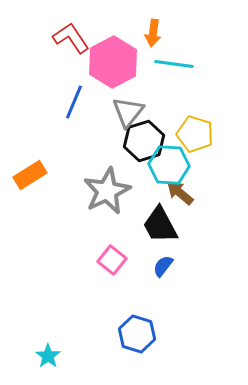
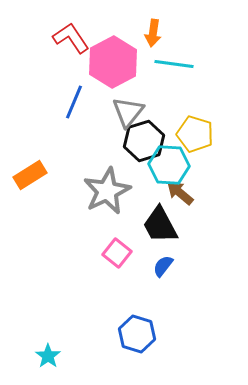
pink square: moved 5 px right, 7 px up
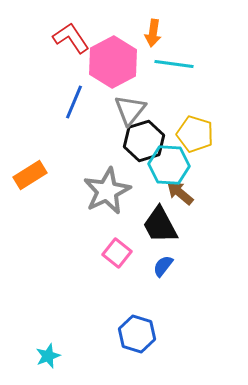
gray triangle: moved 2 px right, 2 px up
cyan star: rotated 15 degrees clockwise
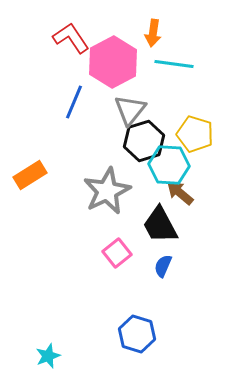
pink square: rotated 12 degrees clockwise
blue semicircle: rotated 15 degrees counterclockwise
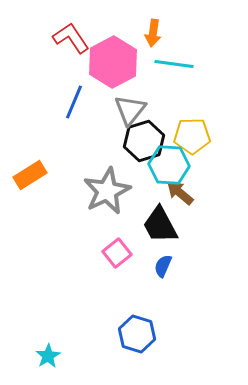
yellow pentagon: moved 3 px left, 2 px down; rotated 18 degrees counterclockwise
cyan star: rotated 10 degrees counterclockwise
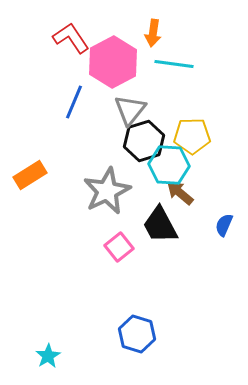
pink square: moved 2 px right, 6 px up
blue semicircle: moved 61 px right, 41 px up
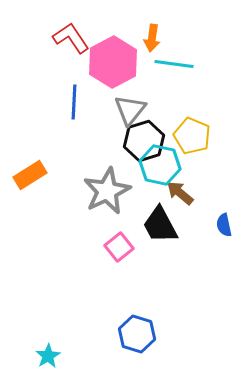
orange arrow: moved 1 px left, 5 px down
blue line: rotated 20 degrees counterclockwise
yellow pentagon: rotated 24 degrees clockwise
cyan hexagon: moved 9 px left; rotated 9 degrees clockwise
blue semicircle: rotated 35 degrees counterclockwise
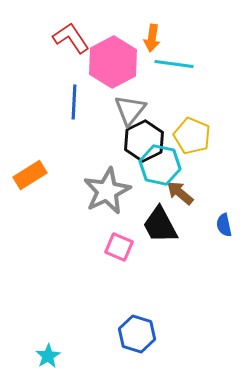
black hexagon: rotated 9 degrees counterclockwise
pink square: rotated 28 degrees counterclockwise
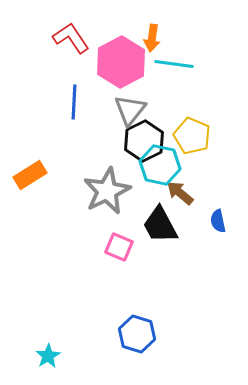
pink hexagon: moved 8 px right
blue semicircle: moved 6 px left, 4 px up
